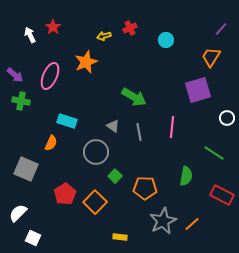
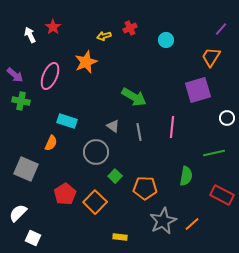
green line: rotated 45 degrees counterclockwise
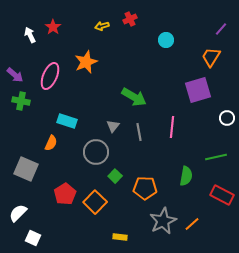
red cross: moved 9 px up
yellow arrow: moved 2 px left, 10 px up
gray triangle: rotated 32 degrees clockwise
green line: moved 2 px right, 4 px down
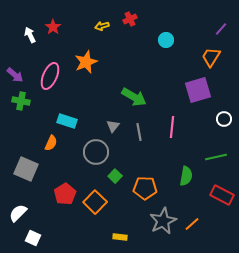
white circle: moved 3 px left, 1 px down
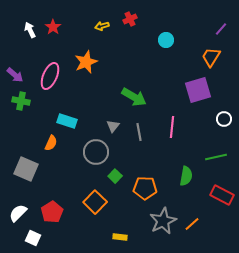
white arrow: moved 5 px up
red pentagon: moved 13 px left, 18 px down
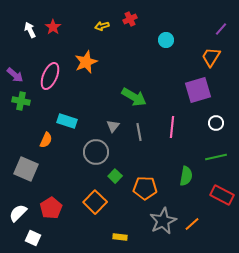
white circle: moved 8 px left, 4 px down
orange semicircle: moved 5 px left, 3 px up
red pentagon: moved 1 px left, 4 px up
